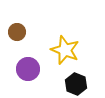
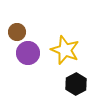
purple circle: moved 16 px up
black hexagon: rotated 10 degrees clockwise
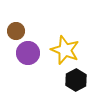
brown circle: moved 1 px left, 1 px up
black hexagon: moved 4 px up
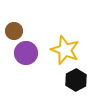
brown circle: moved 2 px left
purple circle: moved 2 px left
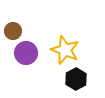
brown circle: moved 1 px left
black hexagon: moved 1 px up
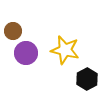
yellow star: rotated 8 degrees counterclockwise
black hexagon: moved 11 px right
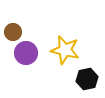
brown circle: moved 1 px down
black hexagon: rotated 15 degrees clockwise
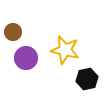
purple circle: moved 5 px down
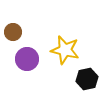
purple circle: moved 1 px right, 1 px down
